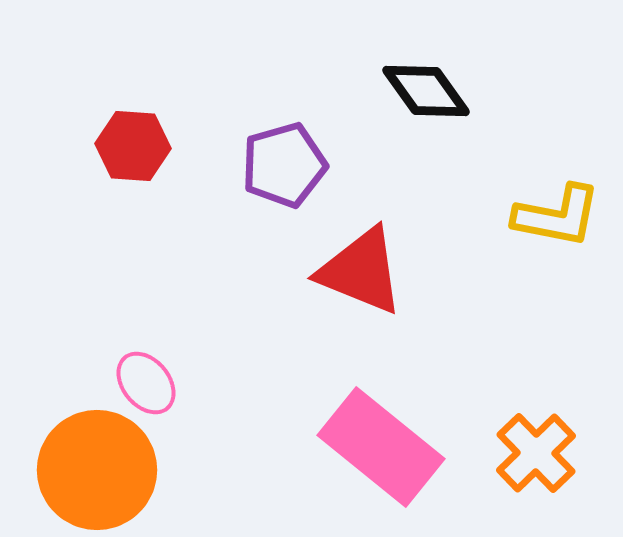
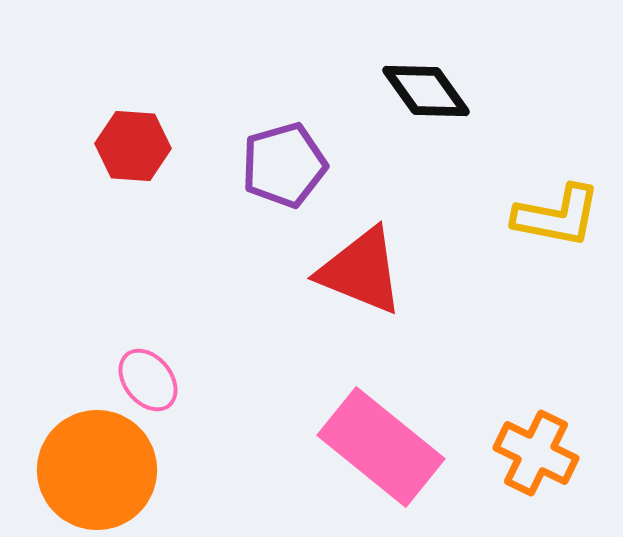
pink ellipse: moved 2 px right, 3 px up
orange cross: rotated 20 degrees counterclockwise
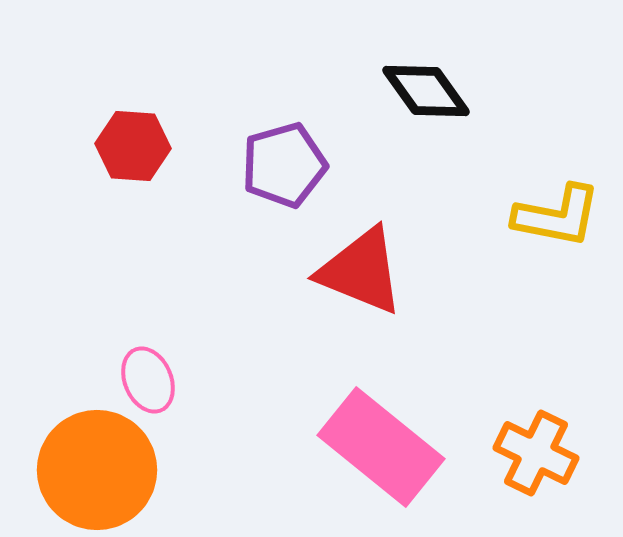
pink ellipse: rotated 16 degrees clockwise
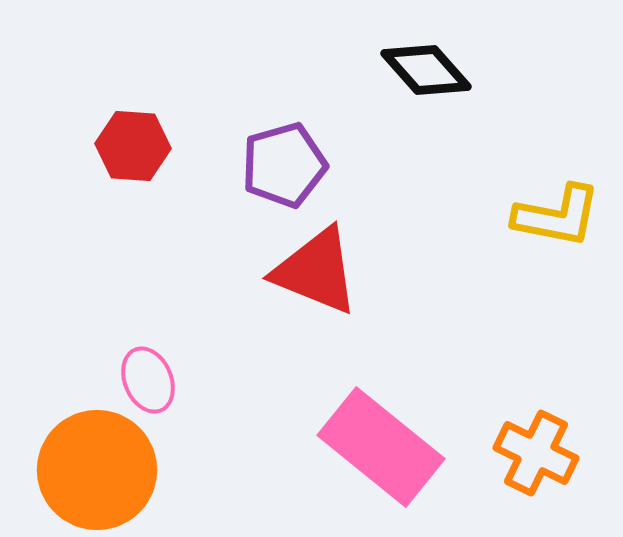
black diamond: moved 21 px up; rotated 6 degrees counterclockwise
red triangle: moved 45 px left
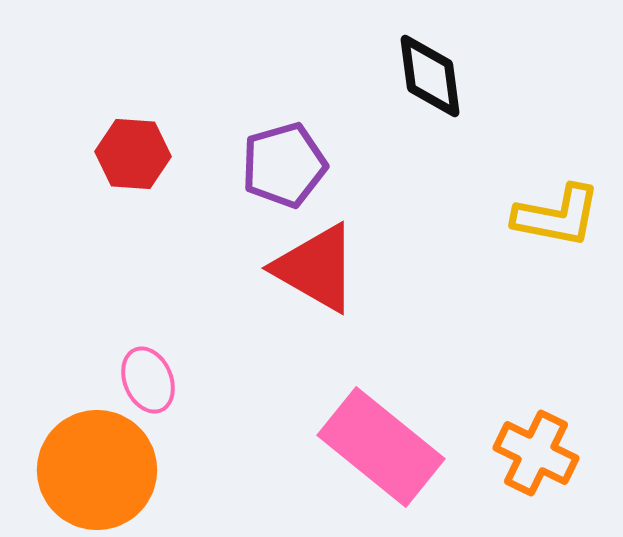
black diamond: moved 4 px right, 6 px down; rotated 34 degrees clockwise
red hexagon: moved 8 px down
red triangle: moved 3 px up; rotated 8 degrees clockwise
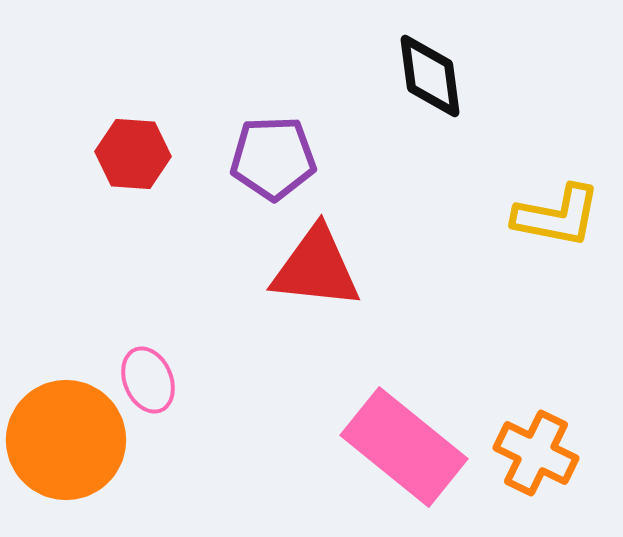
purple pentagon: moved 11 px left, 7 px up; rotated 14 degrees clockwise
red triangle: rotated 24 degrees counterclockwise
pink rectangle: moved 23 px right
orange circle: moved 31 px left, 30 px up
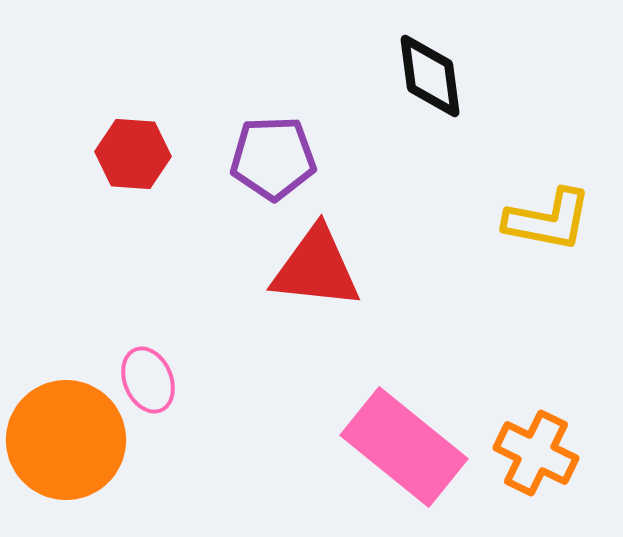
yellow L-shape: moved 9 px left, 4 px down
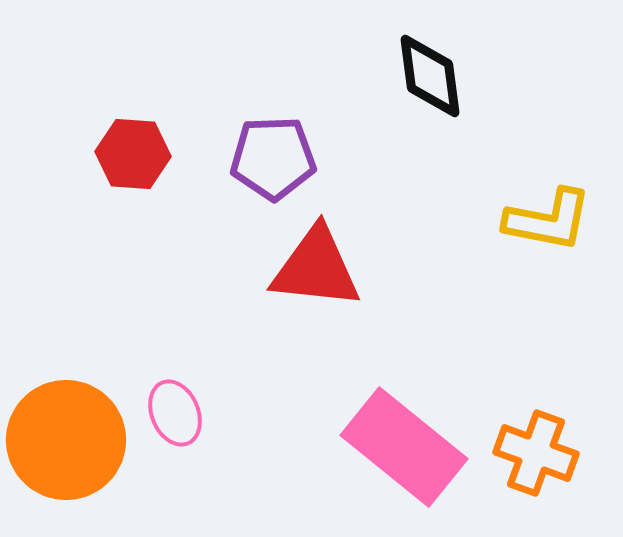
pink ellipse: moved 27 px right, 33 px down
orange cross: rotated 6 degrees counterclockwise
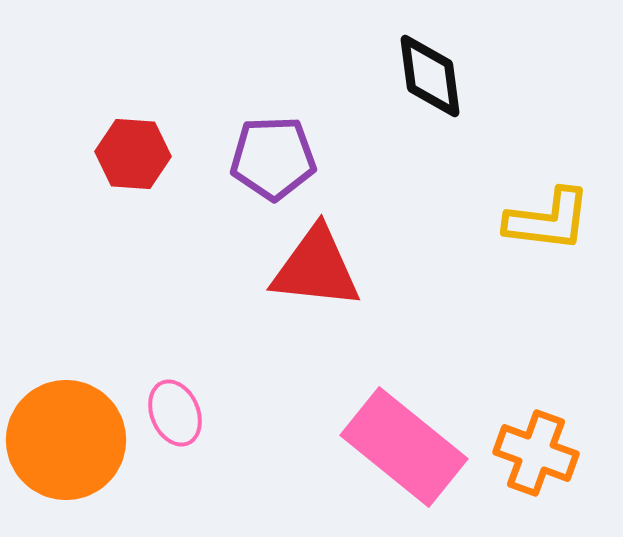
yellow L-shape: rotated 4 degrees counterclockwise
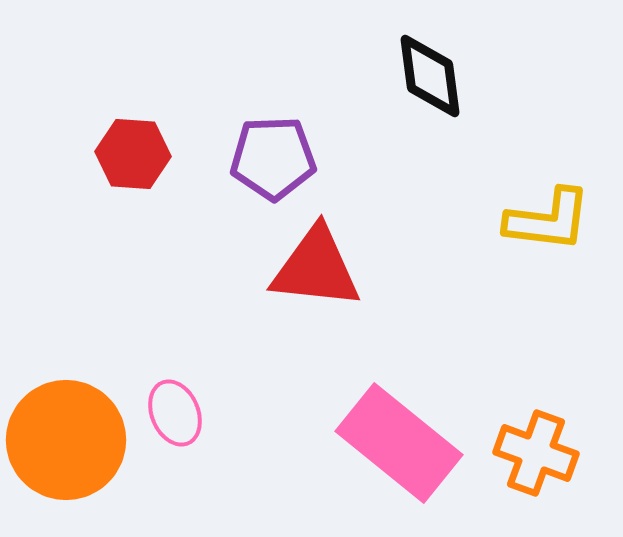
pink rectangle: moved 5 px left, 4 px up
